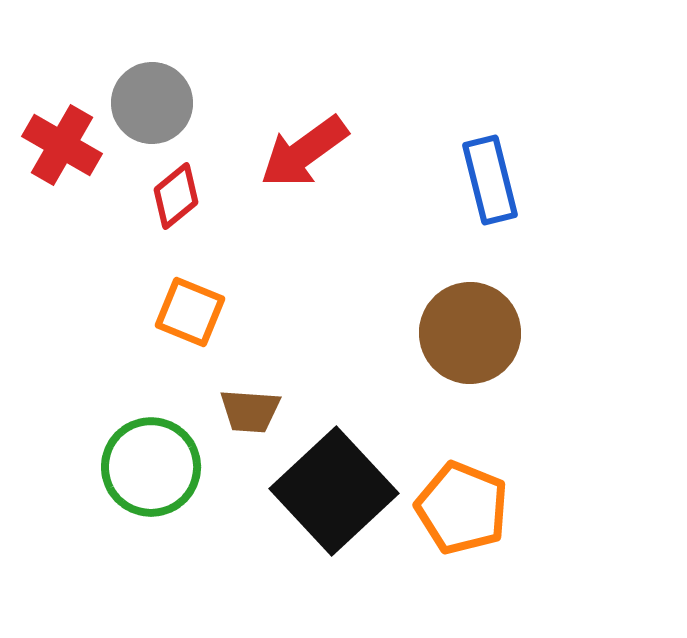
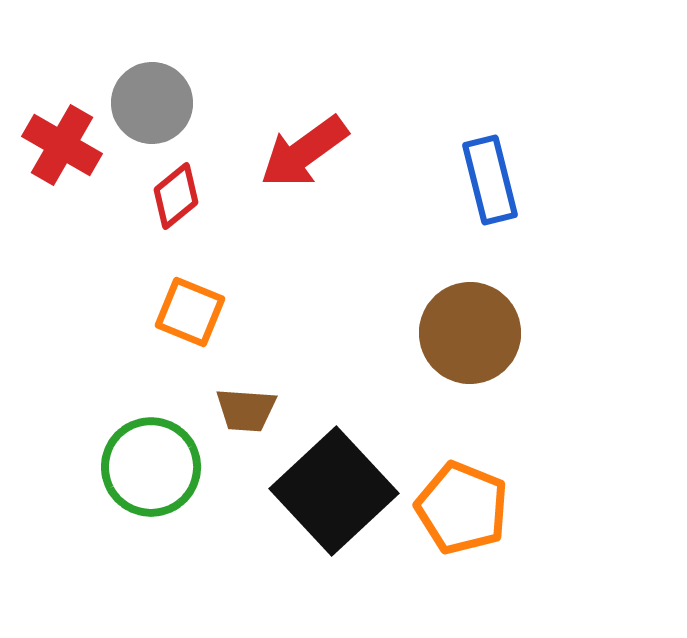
brown trapezoid: moved 4 px left, 1 px up
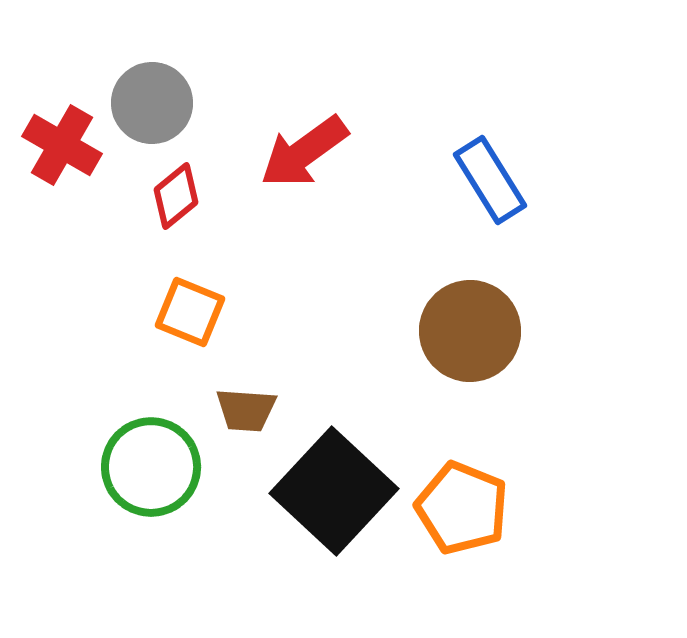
blue rectangle: rotated 18 degrees counterclockwise
brown circle: moved 2 px up
black square: rotated 4 degrees counterclockwise
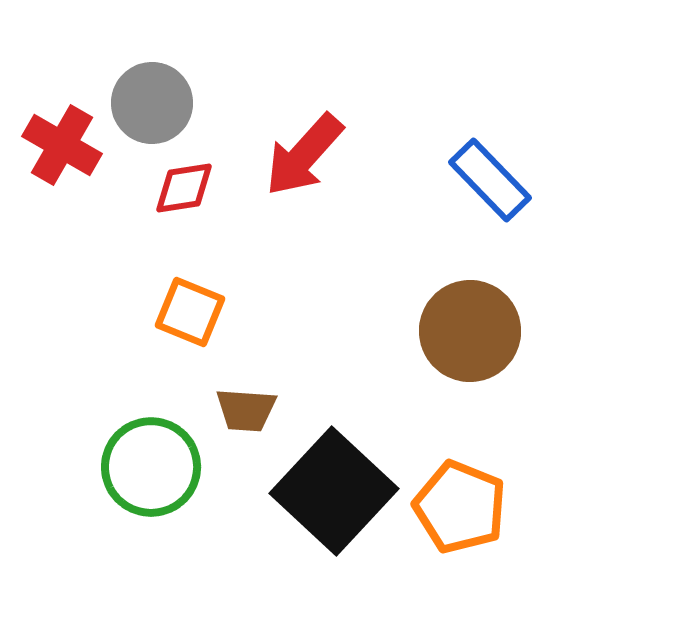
red arrow: moved 3 px down; rotated 12 degrees counterclockwise
blue rectangle: rotated 12 degrees counterclockwise
red diamond: moved 8 px right, 8 px up; rotated 30 degrees clockwise
orange pentagon: moved 2 px left, 1 px up
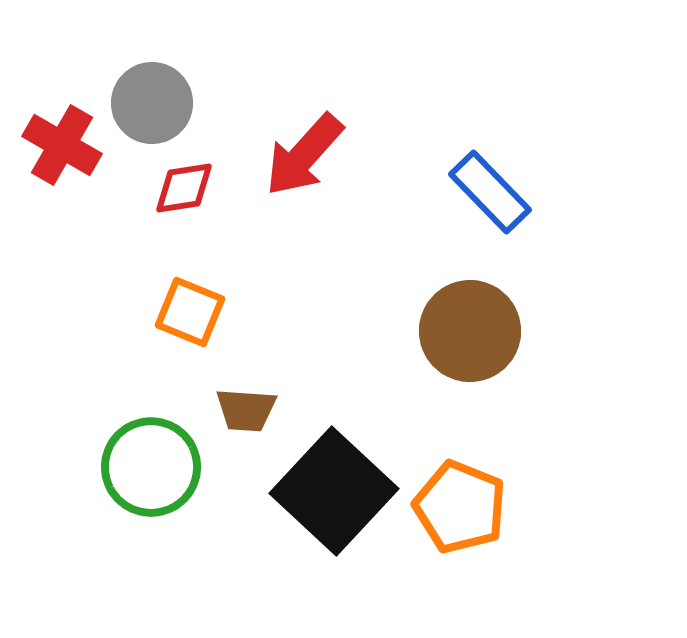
blue rectangle: moved 12 px down
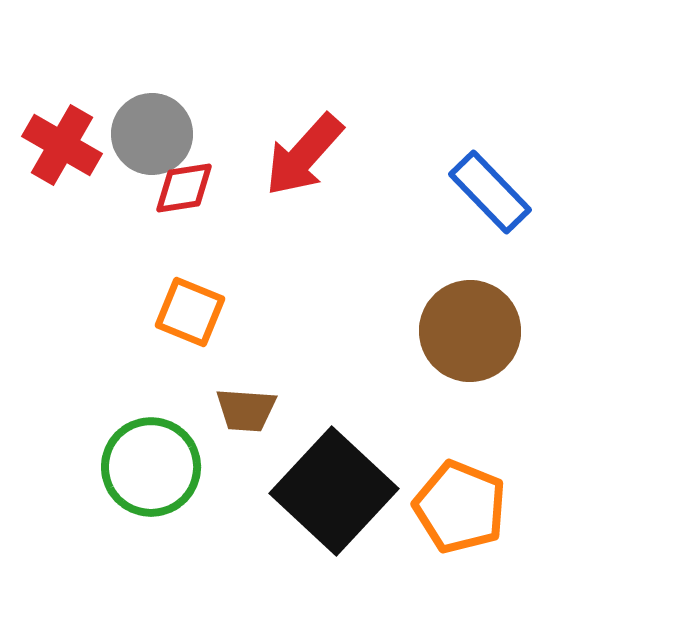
gray circle: moved 31 px down
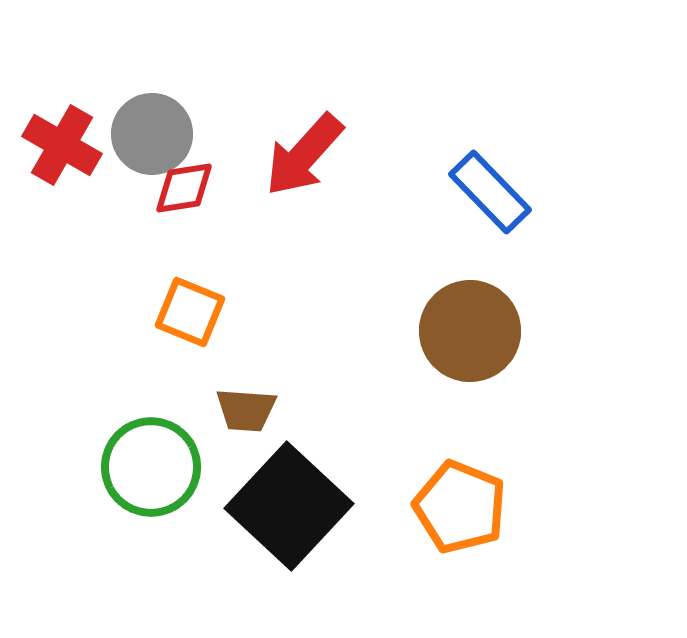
black square: moved 45 px left, 15 px down
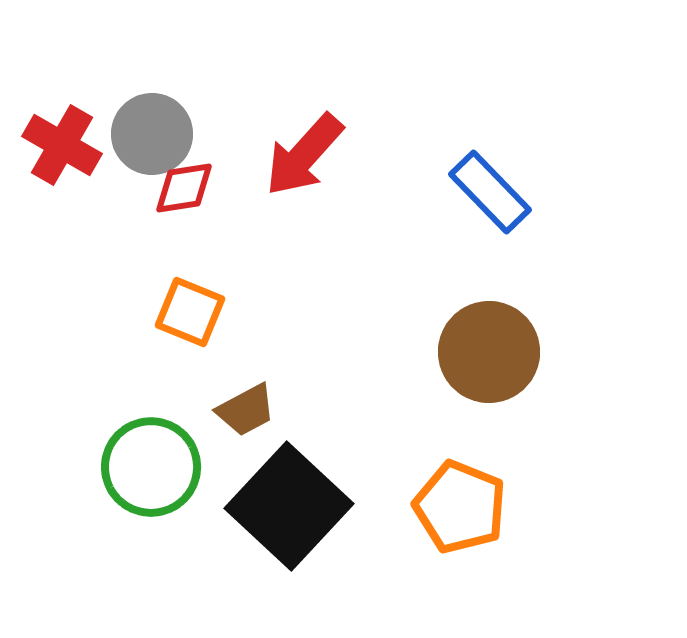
brown circle: moved 19 px right, 21 px down
brown trapezoid: rotated 32 degrees counterclockwise
